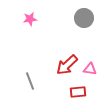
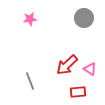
pink triangle: rotated 24 degrees clockwise
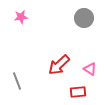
pink star: moved 9 px left, 2 px up
red arrow: moved 8 px left
gray line: moved 13 px left
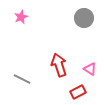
pink star: rotated 16 degrees counterclockwise
red arrow: rotated 115 degrees clockwise
gray line: moved 5 px right, 2 px up; rotated 42 degrees counterclockwise
red rectangle: rotated 21 degrees counterclockwise
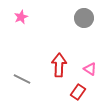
red arrow: rotated 20 degrees clockwise
red rectangle: rotated 28 degrees counterclockwise
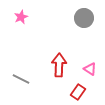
gray line: moved 1 px left
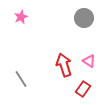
red arrow: moved 5 px right; rotated 20 degrees counterclockwise
pink triangle: moved 1 px left, 8 px up
gray line: rotated 30 degrees clockwise
red rectangle: moved 5 px right, 3 px up
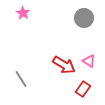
pink star: moved 2 px right, 4 px up; rotated 16 degrees counterclockwise
red arrow: rotated 140 degrees clockwise
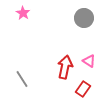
red arrow: moved 1 px right, 2 px down; rotated 110 degrees counterclockwise
gray line: moved 1 px right
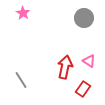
gray line: moved 1 px left, 1 px down
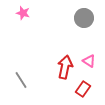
pink star: rotated 16 degrees counterclockwise
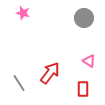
red arrow: moved 15 px left, 6 px down; rotated 25 degrees clockwise
gray line: moved 2 px left, 3 px down
red rectangle: rotated 35 degrees counterclockwise
